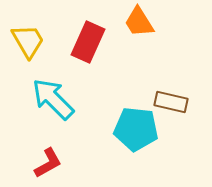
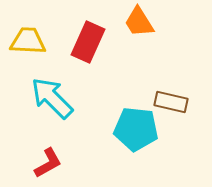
yellow trapezoid: rotated 57 degrees counterclockwise
cyan arrow: moved 1 px left, 1 px up
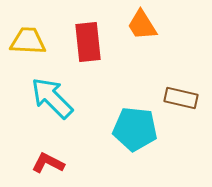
orange trapezoid: moved 3 px right, 3 px down
red rectangle: rotated 30 degrees counterclockwise
brown rectangle: moved 10 px right, 4 px up
cyan pentagon: moved 1 px left
red L-shape: rotated 124 degrees counterclockwise
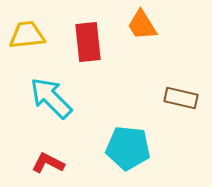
yellow trapezoid: moved 1 px left, 6 px up; rotated 9 degrees counterclockwise
cyan arrow: moved 1 px left
cyan pentagon: moved 7 px left, 19 px down
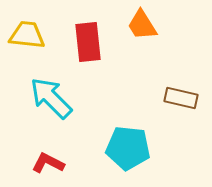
yellow trapezoid: rotated 12 degrees clockwise
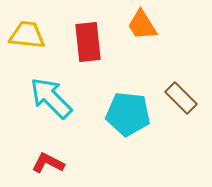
brown rectangle: rotated 32 degrees clockwise
cyan pentagon: moved 34 px up
